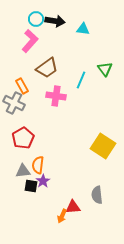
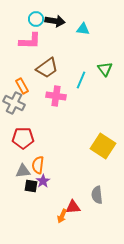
pink L-shape: rotated 50 degrees clockwise
red pentagon: rotated 30 degrees clockwise
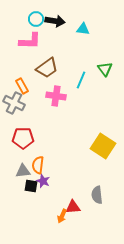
purple star: rotated 16 degrees counterclockwise
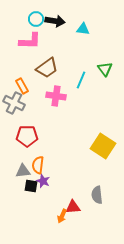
red pentagon: moved 4 px right, 2 px up
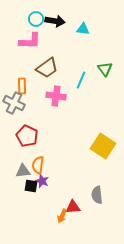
orange rectangle: rotated 28 degrees clockwise
red pentagon: rotated 25 degrees clockwise
purple star: moved 1 px left
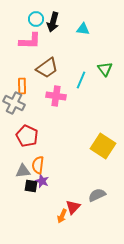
black arrow: moved 2 px left, 1 px down; rotated 96 degrees clockwise
gray semicircle: rotated 72 degrees clockwise
red triangle: rotated 42 degrees counterclockwise
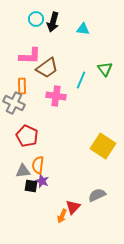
pink L-shape: moved 15 px down
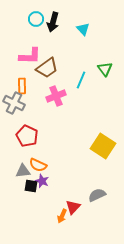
cyan triangle: rotated 40 degrees clockwise
pink cross: rotated 30 degrees counterclockwise
orange semicircle: rotated 72 degrees counterclockwise
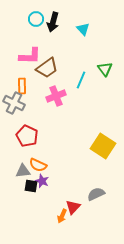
gray semicircle: moved 1 px left, 1 px up
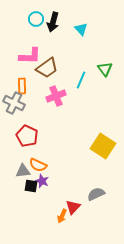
cyan triangle: moved 2 px left
